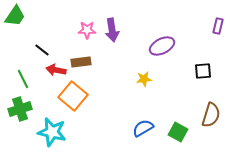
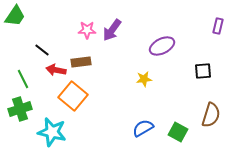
purple arrow: rotated 45 degrees clockwise
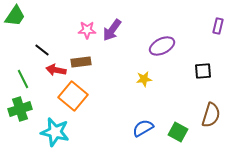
cyan star: moved 3 px right
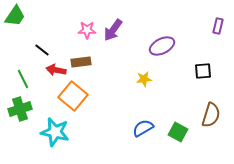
purple arrow: moved 1 px right
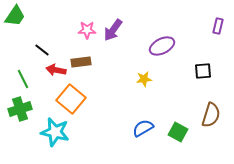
orange square: moved 2 px left, 3 px down
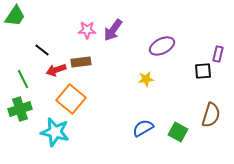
purple rectangle: moved 28 px down
red arrow: rotated 30 degrees counterclockwise
yellow star: moved 2 px right
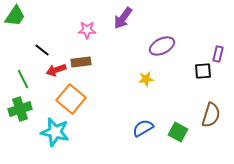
purple arrow: moved 10 px right, 12 px up
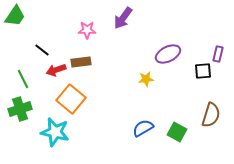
purple ellipse: moved 6 px right, 8 px down
green square: moved 1 px left
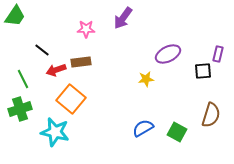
pink star: moved 1 px left, 1 px up
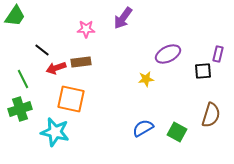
red arrow: moved 2 px up
orange square: rotated 28 degrees counterclockwise
